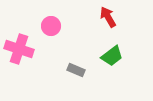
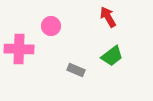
pink cross: rotated 16 degrees counterclockwise
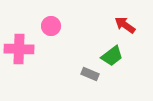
red arrow: moved 17 px right, 8 px down; rotated 25 degrees counterclockwise
gray rectangle: moved 14 px right, 4 px down
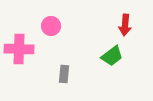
red arrow: rotated 120 degrees counterclockwise
gray rectangle: moved 26 px left; rotated 72 degrees clockwise
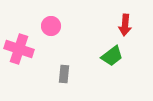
pink cross: rotated 16 degrees clockwise
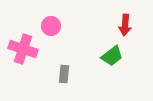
pink cross: moved 4 px right
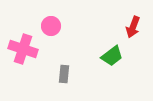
red arrow: moved 8 px right, 2 px down; rotated 15 degrees clockwise
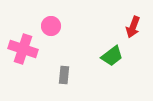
gray rectangle: moved 1 px down
